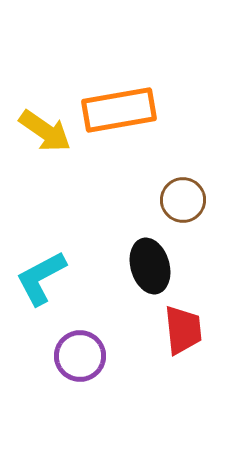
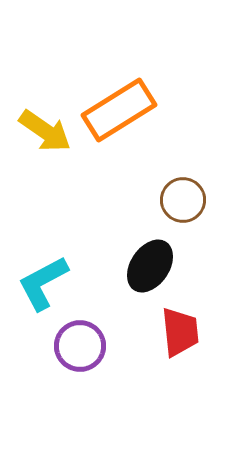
orange rectangle: rotated 22 degrees counterclockwise
black ellipse: rotated 50 degrees clockwise
cyan L-shape: moved 2 px right, 5 px down
red trapezoid: moved 3 px left, 2 px down
purple circle: moved 10 px up
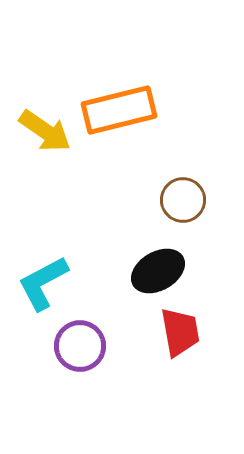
orange rectangle: rotated 18 degrees clockwise
black ellipse: moved 8 px right, 5 px down; rotated 26 degrees clockwise
red trapezoid: rotated 4 degrees counterclockwise
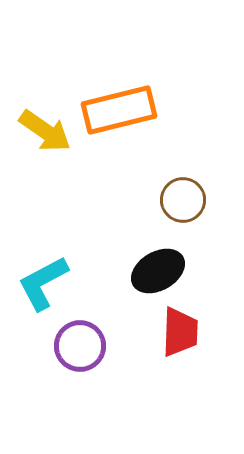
red trapezoid: rotated 12 degrees clockwise
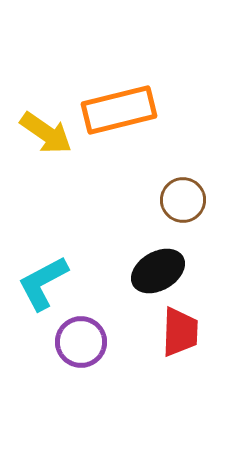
yellow arrow: moved 1 px right, 2 px down
purple circle: moved 1 px right, 4 px up
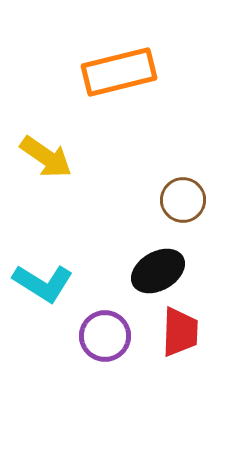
orange rectangle: moved 38 px up
yellow arrow: moved 24 px down
cyan L-shape: rotated 120 degrees counterclockwise
purple circle: moved 24 px right, 6 px up
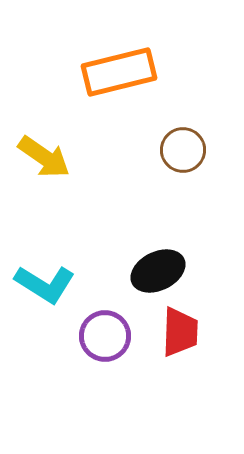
yellow arrow: moved 2 px left
brown circle: moved 50 px up
black ellipse: rotated 4 degrees clockwise
cyan L-shape: moved 2 px right, 1 px down
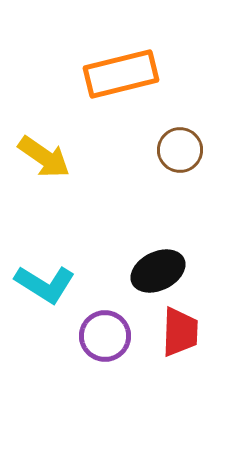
orange rectangle: moved 2 px right, 2 px down
brown circle: moved 3 px left
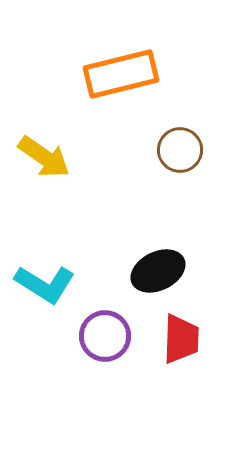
red trapezoid: moved 1 px right, 7 px down
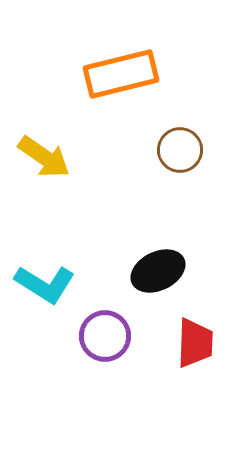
red trapezoid: moved 14 px right, 4 px down
